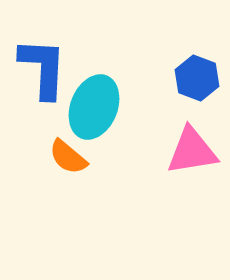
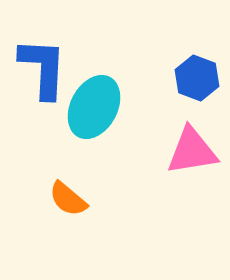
cyan ellipse: rotated 6 degrees clockwise
orange semicircle: moved 42 px down
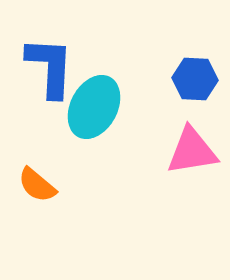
blue L-shape: moved 7 px right, 1 px up
blue hexagon: moved 2 px left, 1 px down; rotated 18 degrees counterclockwise
orange semicircle: moved 31 px left, 14 px up
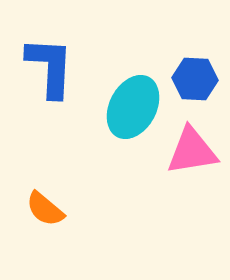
cyan ellipse: moved 39 px right
orange semicircle: moved 8 px right, 24 px down
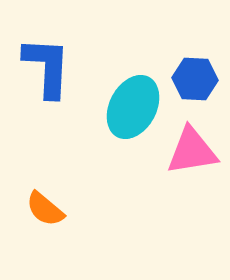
blue L-shape: moved 3 px left
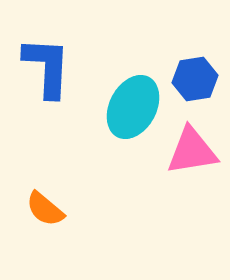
blue hexagon: rotated 12 degrees counterclockwise
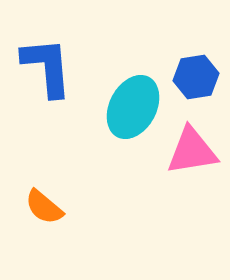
blue L-shape: rotated 8 degrees counterclockwise
blue hexagon: moved 1 px right, 2 px up
orange semicircle: moved 1 px left, 2 px up
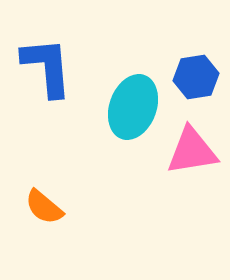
cyan ellipse: rotated 8 degrees counterclockwise
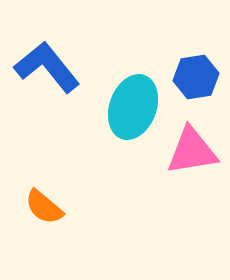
blue L-shape: rotated 34 degrees counterclockwise
